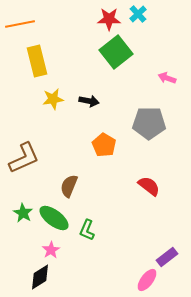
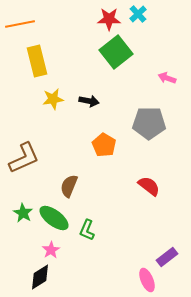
pink ellipse: rotated 60 degrees counterclockwise
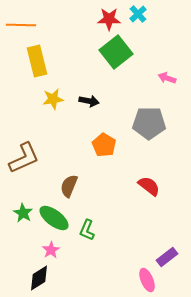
orange line: moved 1 px right, 1 px down; rotated 12 degrees clockwise
black diamond: moved 1 px left, 1 px down
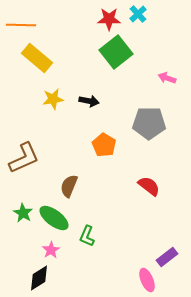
yellow rectangle: moved 3 px up; rotated 36 degrees counterclockwise
green L-shape: moved 6 px down
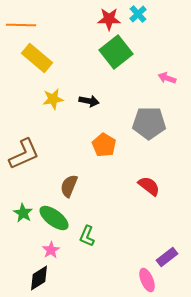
brown L-shape: moved 4 px up
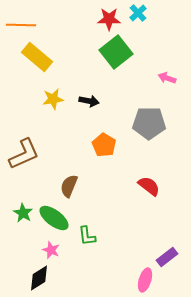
cyan cross: moved 1 px up
yellow rectangle: moved 1 px up
green L-shape: rotated 30 degrees counterclockwise
pink star: rotated 18 degrees counterclockwise
pink ellipse: moved 2 px left; rotated 40 degrees clockwise
